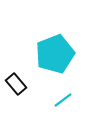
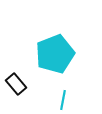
cyan line: rotated 42 degrees counterclockwise
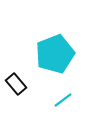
cyan line: rotated 42 degrees clockwise
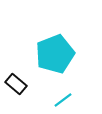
black rectangle: rotated 10 degrees counterclockwise
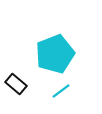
cyan line: moved 2 px left, 9 px up
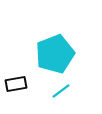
black rectangle: rotated 50 degrees counterclockwise
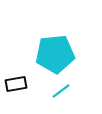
cyan pentagon: rotated 15 degrees clockwise
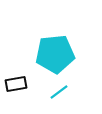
cyan line: moved 2 px left, 1 px down
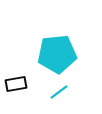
cyan pentagon: moved 2 px right
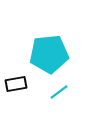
cyan pentagon: moved 8 px left
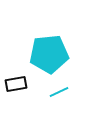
cyan line: rotated 12 degrees clockwise
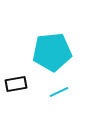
cyan pentagon: moved 3 px right, 2 px up
